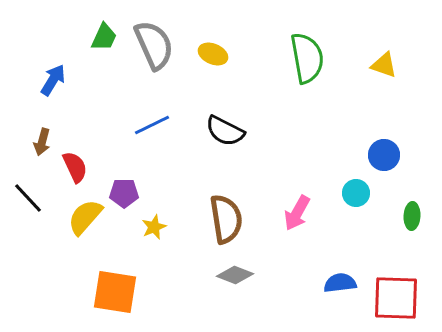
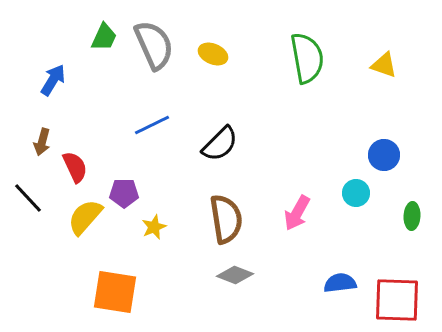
black semicircle: moved 5 px left, 13 px down; rotated 72 degrees counterclockwise
red square: moved 1 px right, 2 px down
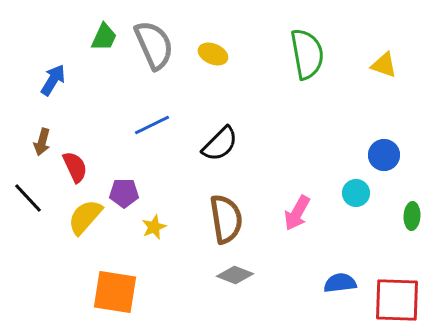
green semicircle: moved 4 px up
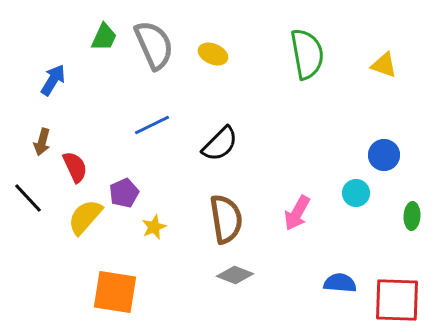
purple pentagon: rotated 24 degrees counterclockwise
blue semicircle: rotated 12 degrees clockwise
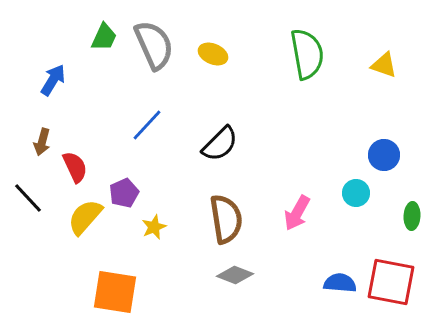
blue line: moved 5 px left; rotated 21 degrees counterclockwise
red square: moved 6 px left, 18 px up; rotated 9 degrees clockwise
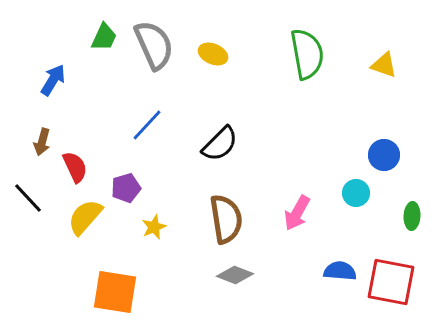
purple pentagon: moved 2 px right, 5 px up; rotated 8 degrees clockwise
blue semicircle: moved 12 px up
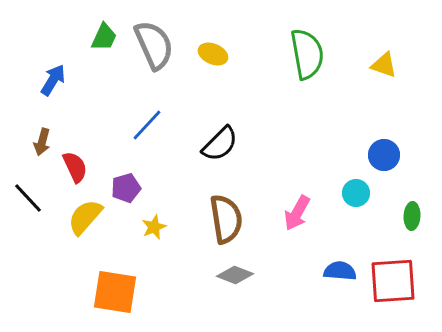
red square: moved 2 px right, 1 px up; rotated 15 degrees counterclockwise
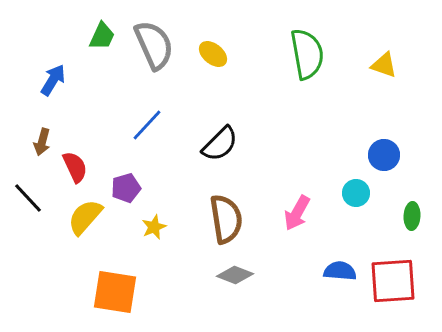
green trapezoid: moved 2 px left, 1 px up
yellow ellipse: rotated 16 degrees clockwise
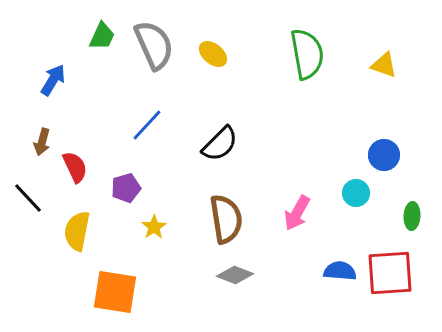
yellow semicircle: moved 8 px left, 14 px down; rotated 30 degrees counterclockwise
yellow star: rotated 10 degrees counterclockwise
red square: moved 3 px left, 8 px up
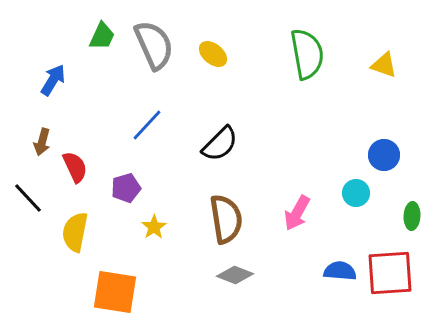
yellow semicircle: moved 2 px left, 1 px down
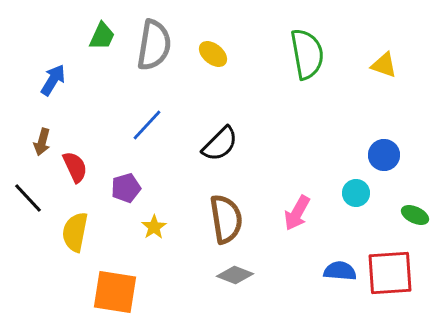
gray semicircle: rotated 33 degrees clockwise
green ellipse: moved 3 px right, 1 px up; rotated 68 degrees counterclockwise
